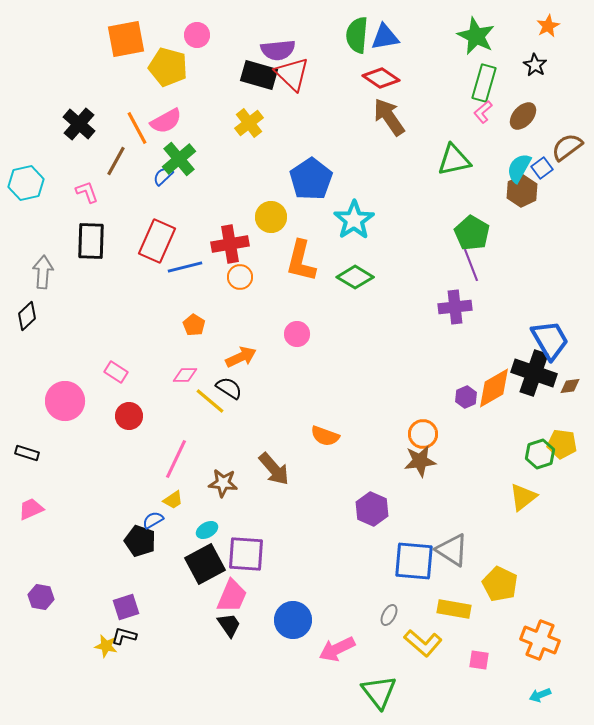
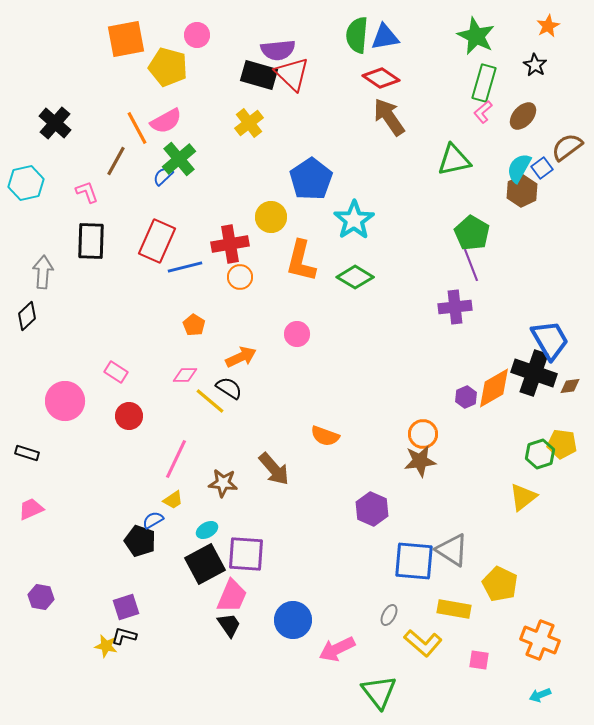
black cross at (79, 124): moved 24 px left, 1 px up
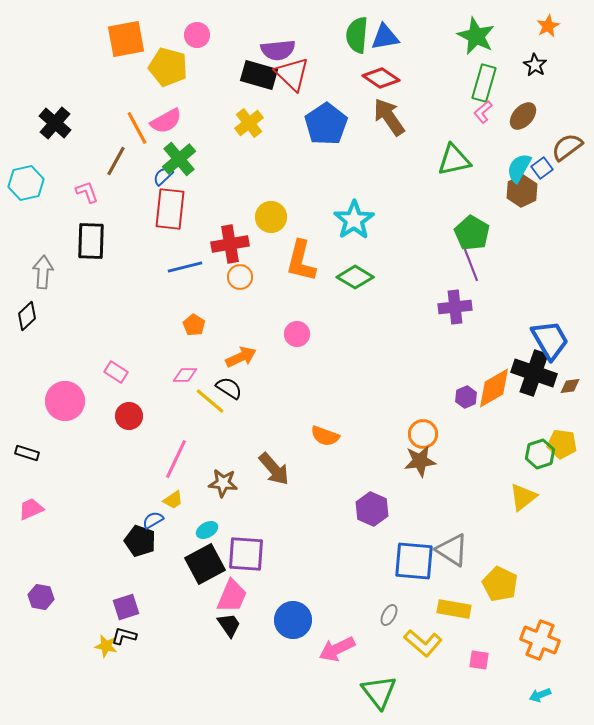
blue pentagon at (311, 179): moved 15 px right, 55 px up
red rectangle at (157, 241): moved 13 px right, 32 px up; rotated 18 degrees counterclockwise
